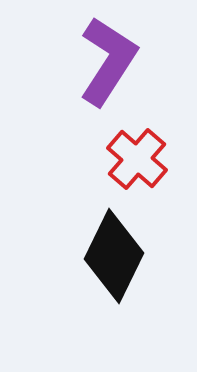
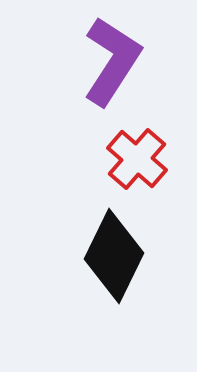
purple L-shape: moved 4 px right
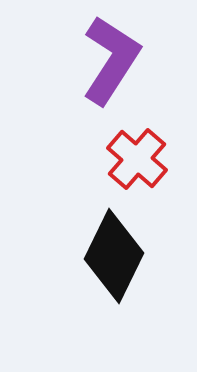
purple L-shape: moved 1 px left, 1 px up
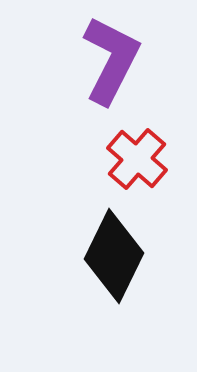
purple L-shape: rotated 6 degrees counterclockwise
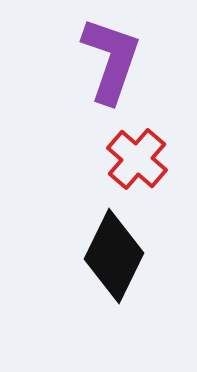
purple L-shape: rotated 8 degrees counterclockwise
